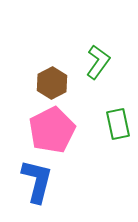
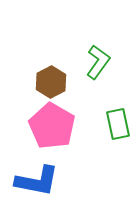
brown hexagon: moved 1 px left, 1 px up
pink pentagon: moved 4 px up; rotated 15 degrees counterclockwise
blue L-shape: rotated 87 degrees clockwise
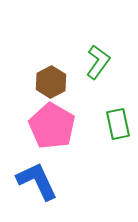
blue L-shape: rotated 126 degrees counterclockwise
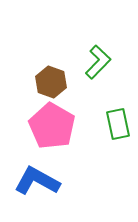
green L-shape: rotated 8 degrees clockwise
brown hexagon: rotated 12 degrees counterclockwise
blue L-shape: rotated 36 degrees counterclockwise
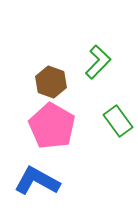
green rectangle: moved 3 px up; rotated 24 degrees counterclockwise
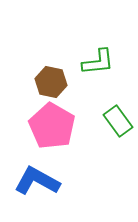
green L-shape: rotated 40 degrees clockwise
brown hexagon: rotated 8 degrees counterclockwise
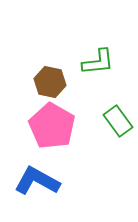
brown hexagon: moved 1 px left
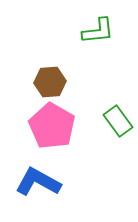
green L-shape: moved 31 px up
brown hexagon: rotated 16 degrees counterclockwise
blue L-shape: moved 1 px right, 1 px down
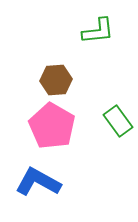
brown hexagon: moved 6 px right, 2 px up
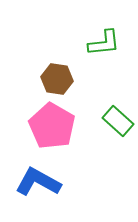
green L-shape: moved 6 px right, 12 px down
brown hexagon: moved 1 px right, 1 px up; rotated 12 degrees clockwise
green rectangle: rotated 12 degrees counterclockwise
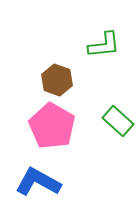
green L-shape: moved 2 px down
brown hexagon: moved 1 px down; rotated 12 degrees clockwise
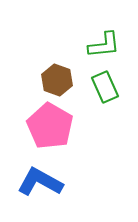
green rectangle: moved 13 px left, 34 px up; rotated 24 degrees clockwise
pink pentagon: moved 2 px left
blue L-shape: moved 2 px right
